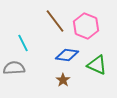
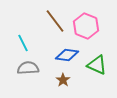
gray semicircle: moved 14 px right
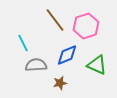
brown line: moved 1 px up
pink hexagon: rotated 20 degrees clockwise
blue diamond: rotated 30 degrees counterclockwise
gray semicircle: moved 8 px right, 3 px up
brown star: moved 3 px left, 3 px down; rotated 24 degrees clockwise
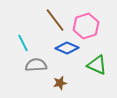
blue diamond: moved 7 px up; rotated 45 degrees clockwise
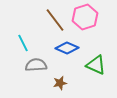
pink hexagon: moved 1 px left, 9 px up
green triangle: moved 1 px left
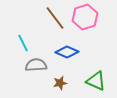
brown line: moved 2 px up
blue diamond: moved 4 px down
green triangle: moved 16 px down
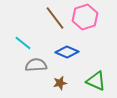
cyan line: rotated 24 degrees counterclockwise
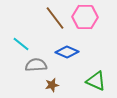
pink hexagon: rotated 20 degrees clockwise
cyan line: moved 2 px left, 1 px down
brown star: moved 8 px left, 2 px down
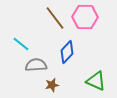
blue diamond: rotated 70 degrees counterclockwise
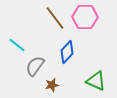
cyan line: moved 4 px left, 1 px down
gray semicircle: moved 1 px left, 1 px down; rotated 50 degrees counterclockwise
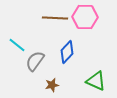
brown line: rotated 50 degrees counterclockwise
gray semicircle: moved 5 px up
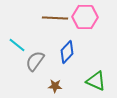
brown star: moved 3 px right, 1 px down; rotated 16 degrees clockwise
